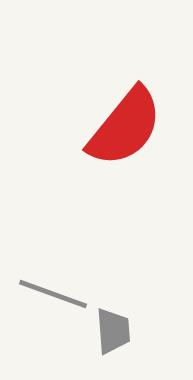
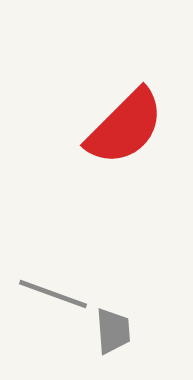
red semicircle: rotated 6 degrees clockwise
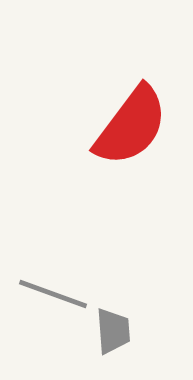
red semicircle: moved 6 px right, 1 px up; rotated 8 degrees counterclockwise
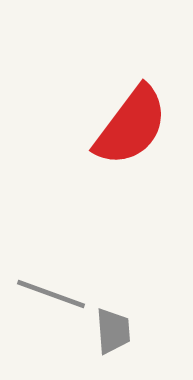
gray line: moved 2 px left
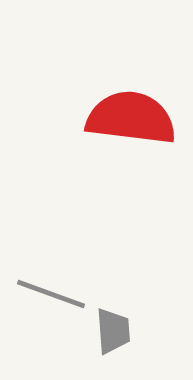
red semicircle: moved 8 px up; rotated 120 degrees counterclockwise
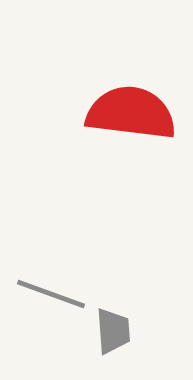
red semicircle: moved 5 px up
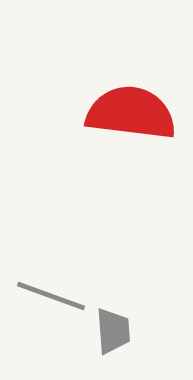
gray line: moved 2 px down
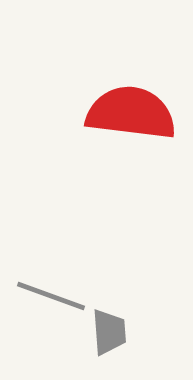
gray trapezoid: moved 4 px left, 1 px down
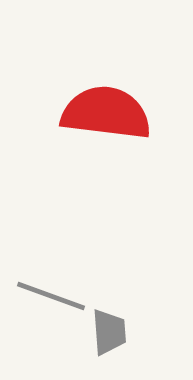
red semicircle: moved 25 px left
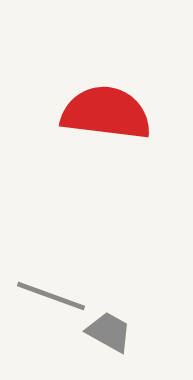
gray trapezoid: rotated 57 degrees counterclockwise
